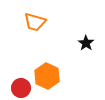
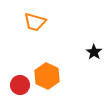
black star: moved 8 px right, 9 px down
red circle: moved 1 px left, 3 px up
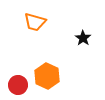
black star: moved 11 px left, 14 px up
red circle: moved 2 px left
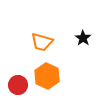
orange trapezoid: moved 7 px right, 20 px down
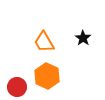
orange trapezoid: moved 2 px right; rotated 45 degrees clockwise
red circle: moved 1 px left, 2 px down
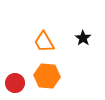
orange hexagon: rotated 20 degrees counterclockwise
red circle: moved 2 px left, 4 px up
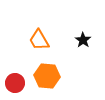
black star: moved 2 px down
orange trapezoid: moved 5 px left, 2 px up
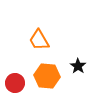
black star: moved 5 px left, 26 px down
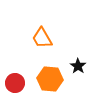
orange trapezoid: moved 3 px right, 2 px up
orange hexagon: moved 3 px right, 3 px down
